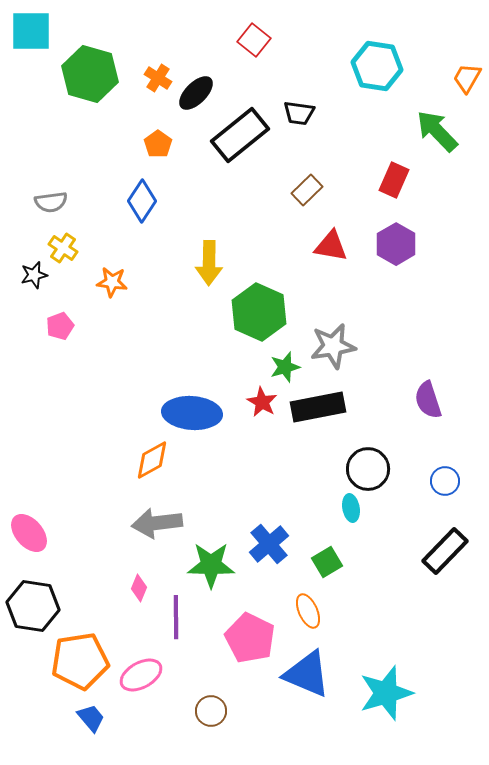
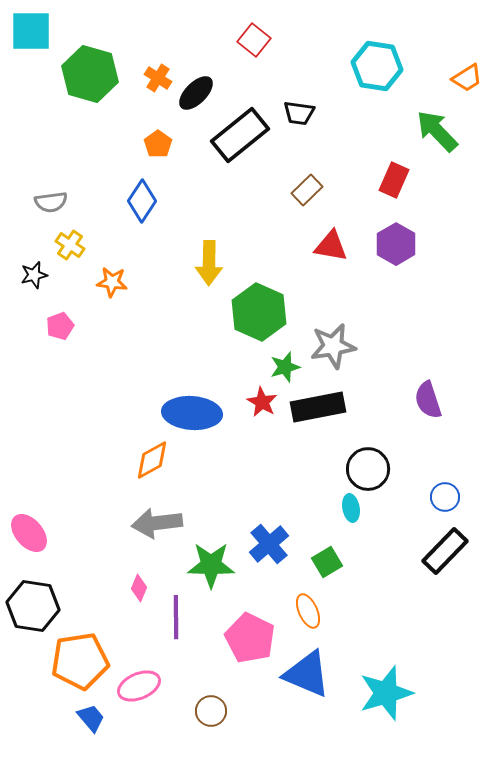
orange trapezoid at (467, 78): rotated 152 degrees counterclockwise
yellow cross at (63, 248): moved 7 px right, 3 px up
blue circle at (445, 481): moved 16 px down
pink ellipse at (141, 675): moved 2 px left, 11 px down; rotated 6 degrees clockwise
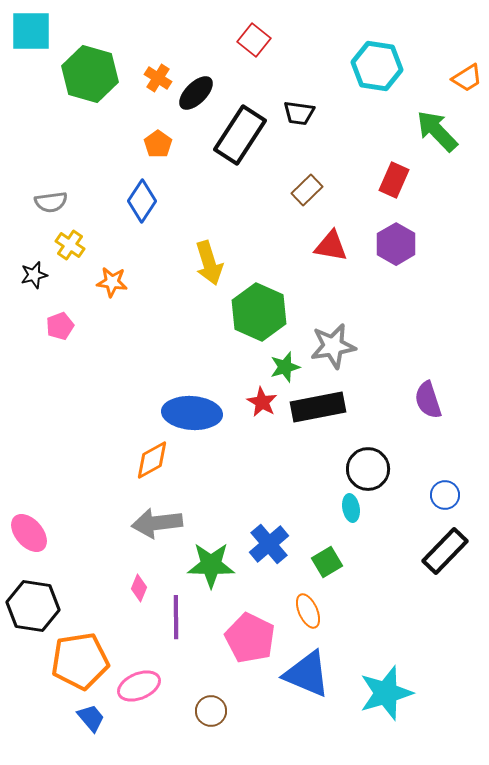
black rectangle at (240, 135): rotated 18 degrees counterclockwise
yellow arrow at (209, 263): rotated 18 degrees counterclockwise
blue circle at (445, 497): moved 2 px up
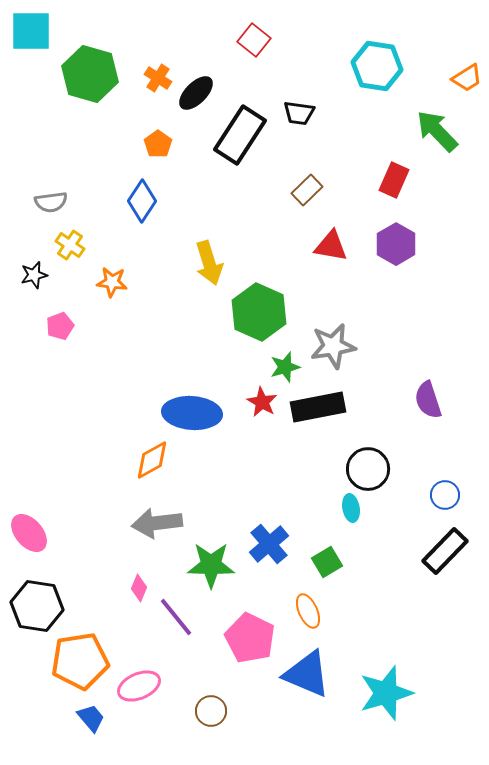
black hexagon at (33, 606): moved 4 px right
purple line at (176, 617): rotated 39 degrees counterclockwise
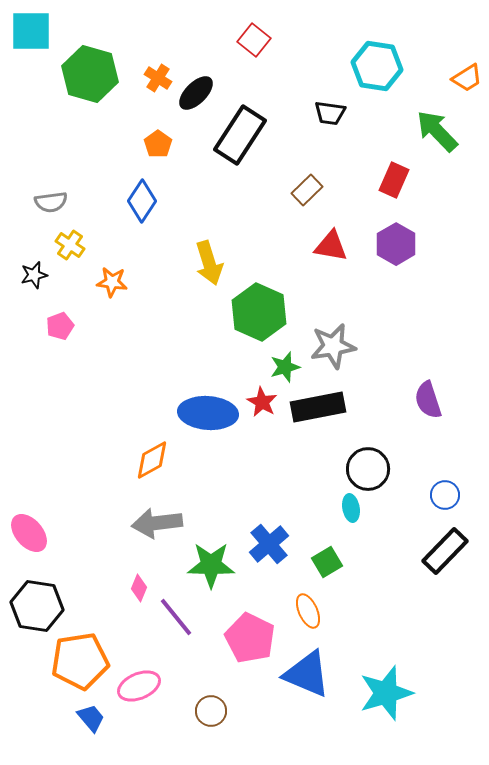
black trapezoid at (299, 113): moved 31 px right
blue ellipse at (192, 413): moved 16 px right
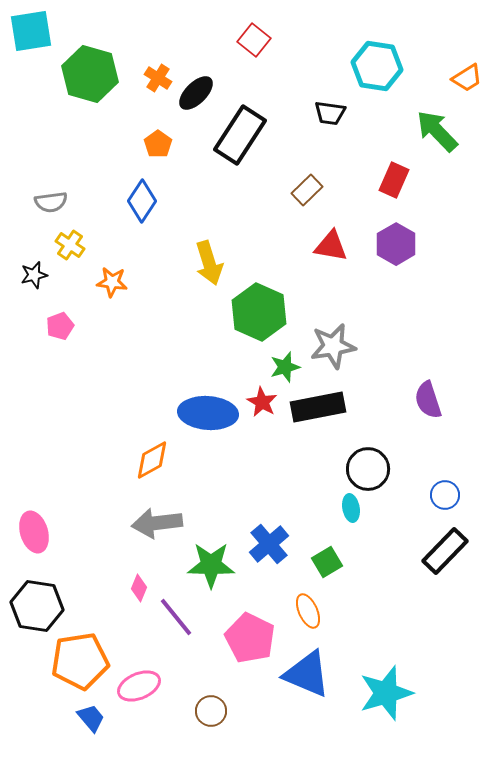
cyan square at (31, 31): rotated 9 degrees counterclockwise
pink ellipse at (29, 533): moved 5 px right, 1 px up; rotated 24 degrees clockwise
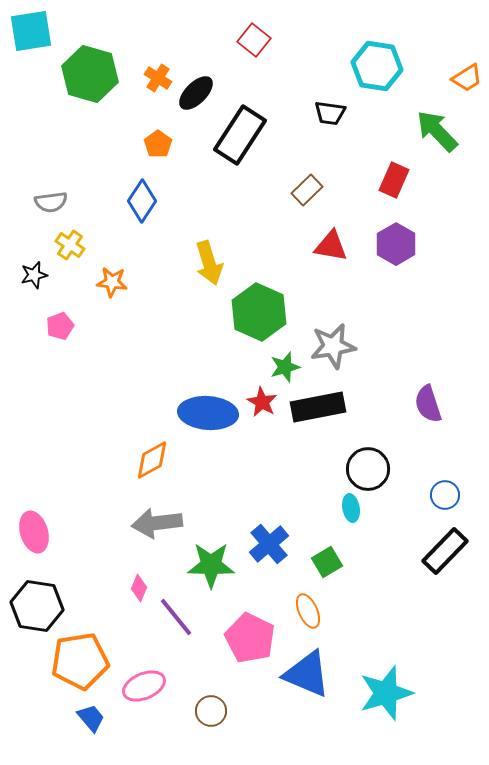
purple semicircle at (428, 400): moved 4 px down
pink ellipse at (139, 686): moved 5 px right
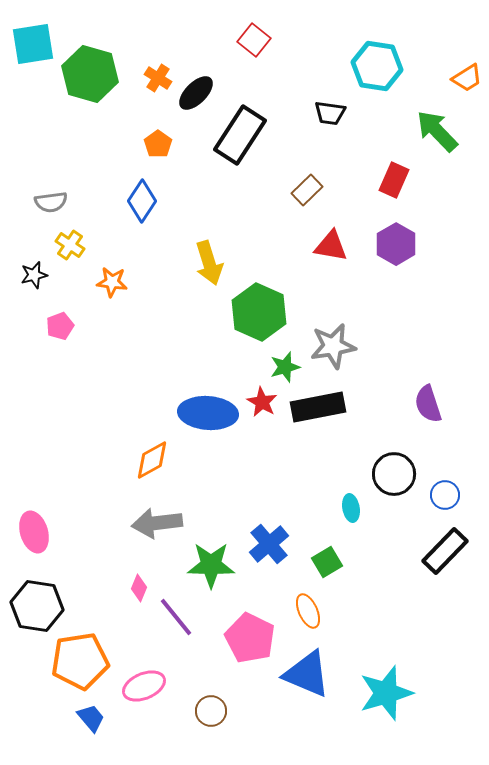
cyan square at (31, 31): moved 2 px right, 13 px down
black circle at (368, 469): moved 26 px right, 5 px down
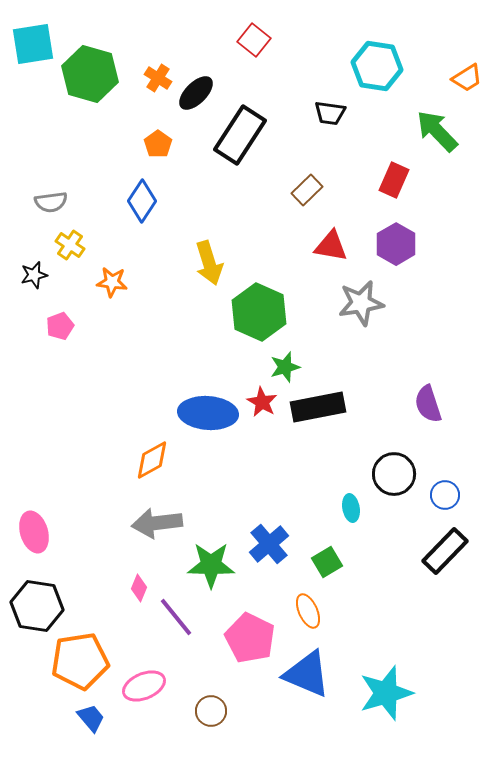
gray star at (333, 346): moved 28 px right, 43 px up
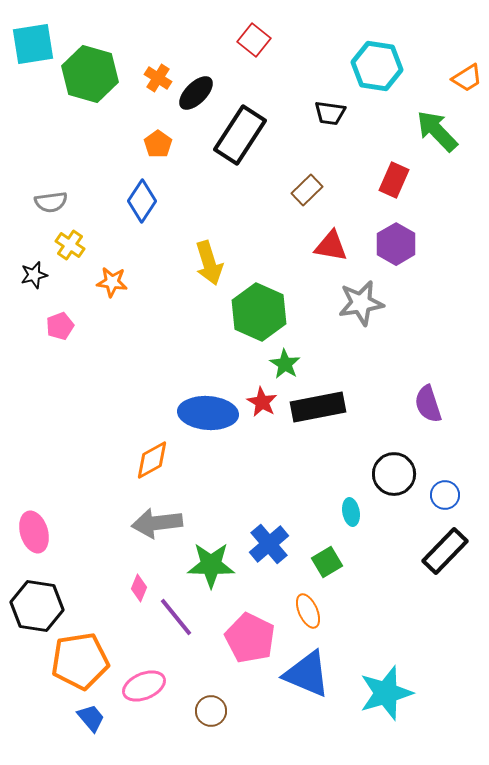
green star at (285, 367): moved 3 px up; rotated 24 degrees counterclockwise
cyan ellipse at (351, 508): moved 4 px down
